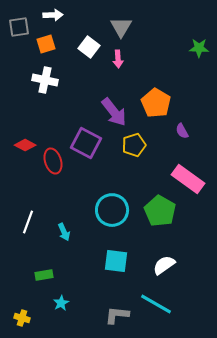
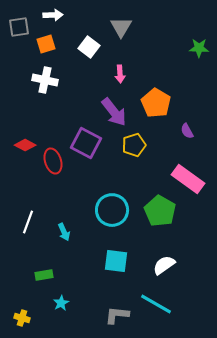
pink arrow: moved 2 px right, 15 px down
purple semicircle: moved 5 px right
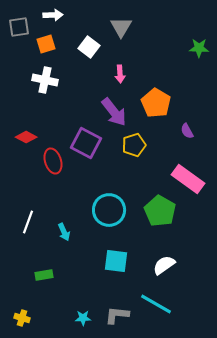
red diamond: moved 1 px right, 8 px up
cyan circle: moved 3 px left
cyan star: moved 22 px right, 15 px down; rotated 28 degrees clockwise
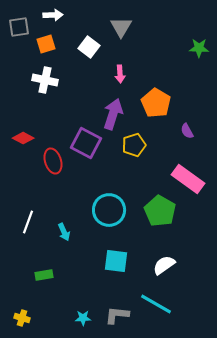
purple arrow: moved 1 px left, 2 px down; rotated 124 degrees counterclockwise
red diamond: moved 3 px left, 1 px down
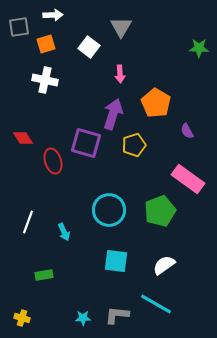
red diamond: rotated 30 degrees clockwise
purple square: rotated 12 degrees counterclockwise
green pentagon: rotated 20 degrees clockwise
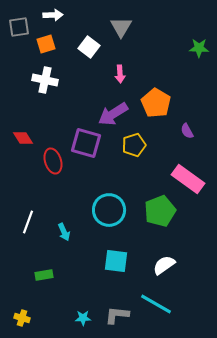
purple arrow: rotated 140 degrees counterclockwise
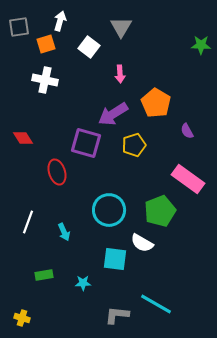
white arrow: moved 7 px right, 6 px down; rotated 72 degrees counterclockwise
green star: moved 2 px right, 3 px up
red ellipse: moved 4 px right, 11 px down
cyan square: moved 1 px left, 2 px up
white semicircle: moved 22 px left, 22 px up; rotated 115 degrees counterclockwise
cyan star: moved 35 px up
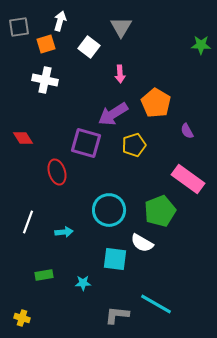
cyan arrow: rotated 72 degrees counterclockwise
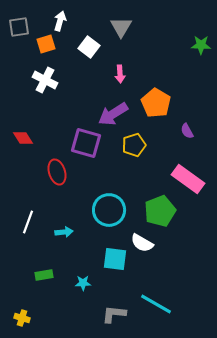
white cross: rotated 15 degrees clockwise
gray L-shape: moved 3 px left, 1 px up
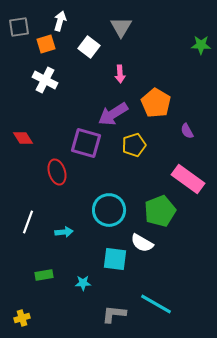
yellow cross: rotated 35 degrees counterclockwise
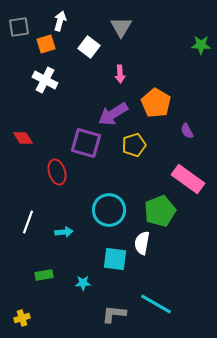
white semicircle: rotated 70 degrees clockwise
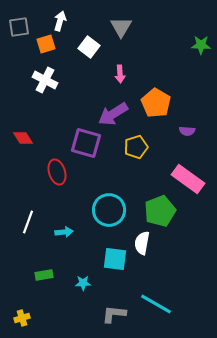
purple semicircle: rotated 56 degrees counterclockwise
yellow pentagon: moved 2 px right, 2 px down
